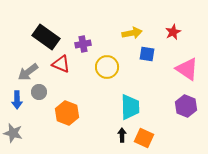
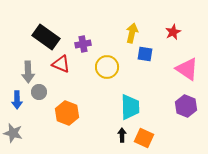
yellow arrow: rotated 66 degrees counterclockwise
blue square: moved 2 px left
gray arrow: rotated 55 degrees counterclockwise
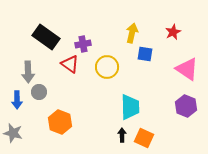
red triangle: moved 9 px right; rotated 12 degrees clockwise
orange hexagon: moved 7 px left, 9 px down
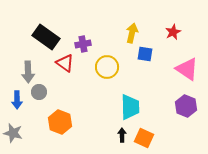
red triangle: moved 5 px left, 1 px up
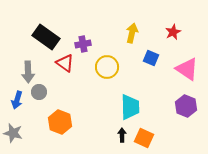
blue square: moved 6 px right, 4 px down; rotated 14 degrees clockwise
blue arrow: rotated 18 degrees clockwise
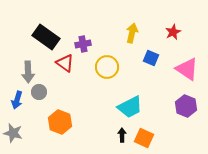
cyan trapezoid: rotated 64 degrees clockwise
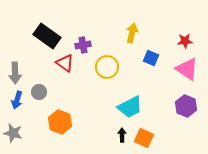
red star: moved 12 px right, 9 px down; rotated 21 degrees clockwise
black rectangle: moved 1 px right, 1 px up
purple cross: moved 1 px down
gray arrow: moved 13 px left, 1 px down
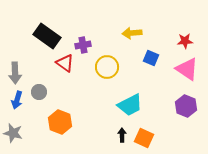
yellow arrow: rotated 108 degrees counterclockwise
cyan trapezoid: moved 2 px up
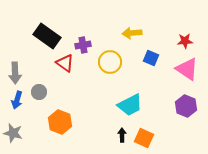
yellow circle: moved 3 px right, 5 px up
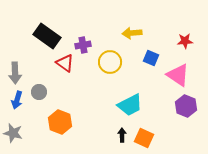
pink triangle: moved 9 px left, 6 px down
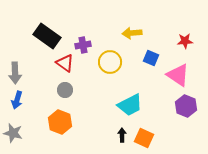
gray circle: moved 26 px right, 2 px up
